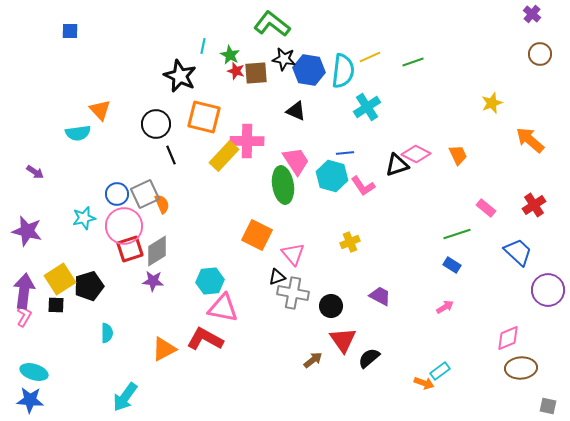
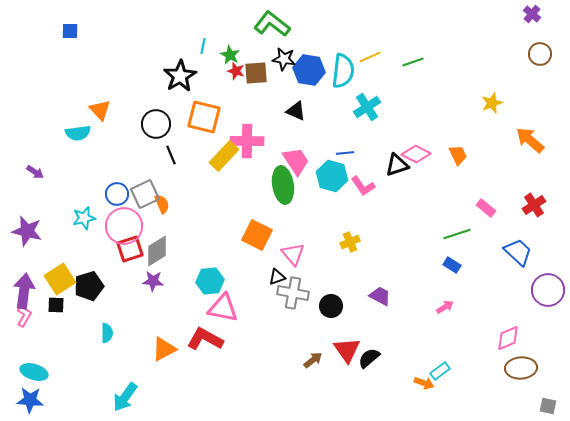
black star at (180, 76): rotated 16 degrees clockwise
red triangle at (343, 340): moved 4 px right, 10 px down
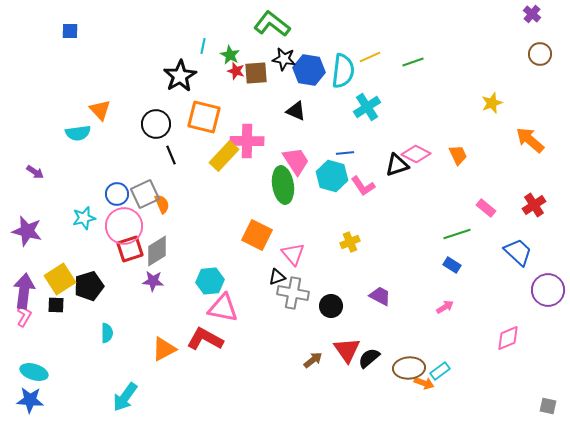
brown ellipse at (521, 368): moved 112 px left
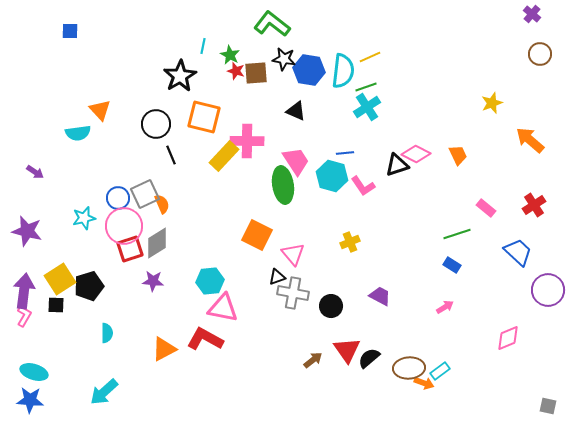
green line at (413, 62): moved 47 px left, 25 px down
blue circle at (117, 194): moved 1 px right, 4 px down
gray diamond at (157, 251): moved 8 px up
cyan arrow at (125, 397): moved 21 px left, 5 px up; rotated 12 degrees clockwise
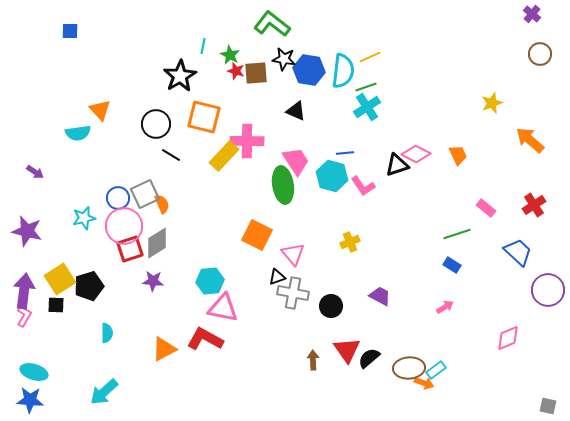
black line at (171, 155): rotated 36 degrees counterclockwise
brown arrow at (313, 360): rotated 54 degrees counterclockwise
cyan rectangle at (440, 371): moved 4 px left, 1 px up
